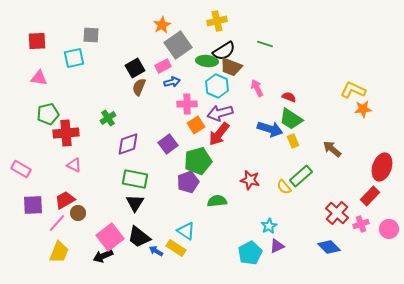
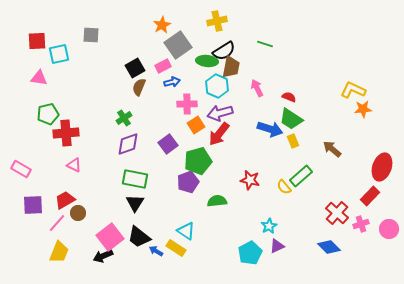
cyan square at (74, 58): moved 15 px left, 4 px up
brown trapezoid at (231, 67): rotated 100 degrees counterclockwise
green cross at (108, 118): moved 16 px right
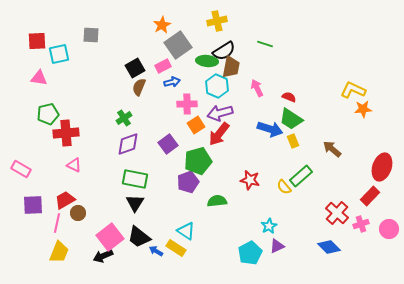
pink line at (57, 223): rotated 30 degrees counterclockwise
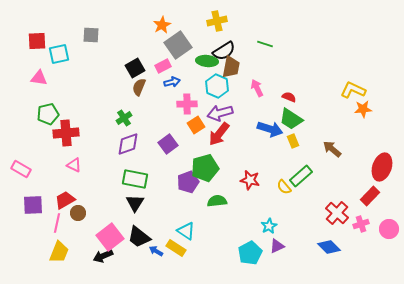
green pentagon at (198, 161): moved 7 px right, 7 px down
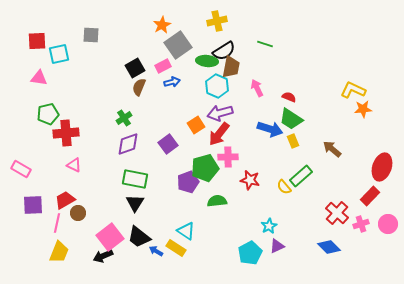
pink cross at (187, 104): moved 41 px right, 53 px down
pink circle at (389, 229): moved 1 px left, 5 px up
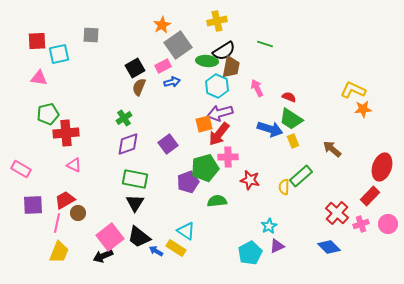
orange square at (196, 125): moved 8 px right, 1 px up; rotated 18 degrees clockwise
yellow semicircle at (284, 187): rotated 42 degrees clockwise
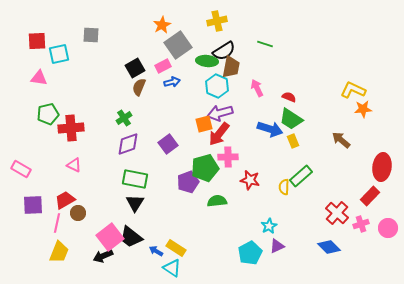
red cross at (66, 133): moved 5 px right, 5 px up
brown arrow at (332, 149): moved 9 px right, 9 px up
red ellipse at (382, 167): rotated 12 degrees counterclockwise
pink circle at (388, 224): moved 4 px down
cyan triangle at (186, 231): moved 14 px left, 37 px down
black trapezoid at (139, 237): moved 8 px left
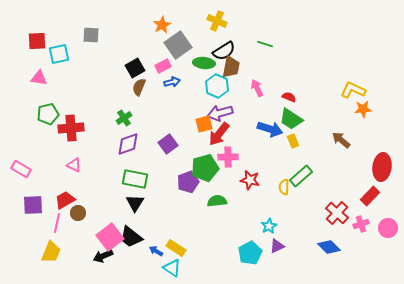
yellow cross at (217, 21): rotated 36 degrees clockwise
green ellipse at (207, 61): moved 3 px left, 2 px down
yellow trapezoid at (59, 252): moved 8 px left
